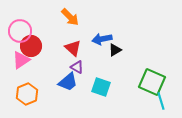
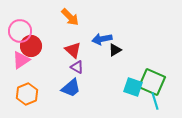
red triangle: moved 2 px down
blue trapezoid: moved 3 px right, 6 px down
cyan square: moved 32 px right
cyan line: moved 6 px left
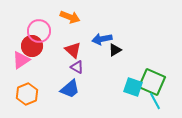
orange arrow: rotated 24 degrees counterclockwise
pink circle: moved 19 px right
red circle: moved 1 px right
blue trapezoid: moved 1 px left, 1 px down
cyan line: rotated 12 degrees counterclockwise
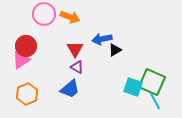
pink circle: moved 5 px right, 17 px up
red circle: moved 6 px left
red triangle: moved 2 px right, 1 px up; rotated 18 degrees clockwise
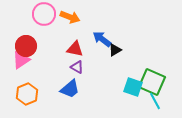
blue arrow: rotated 48 degrees clockwise
red triangle: rotated 48 degrees counterclockwise
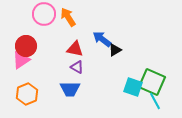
orange arrow: moved 2 px left; rotated 144 degrees counterclockwise
blue trapezoid: rotated 40 degrees clockwise
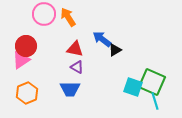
orange hexagon: moved 1 px up
cyan line: rotated 12 degrees clockwise
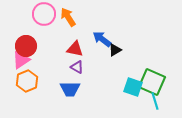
orange hexagon: moved 12 px up
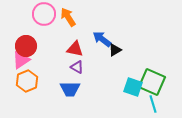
cyan line: moved 2 px left, 3 px down
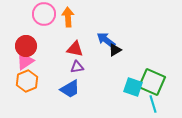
orange arrow: rotated 30 degrees clockwise
blue arrow: moved 4 px right, 1 px down
pink triangle: moved 4 px right, 1 px down
purple triangle: rotated 40 degrees counterclockwise
blue trapezoid: rotated 30 degrees counterclockwise
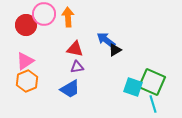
red circle: moved 21 px up
